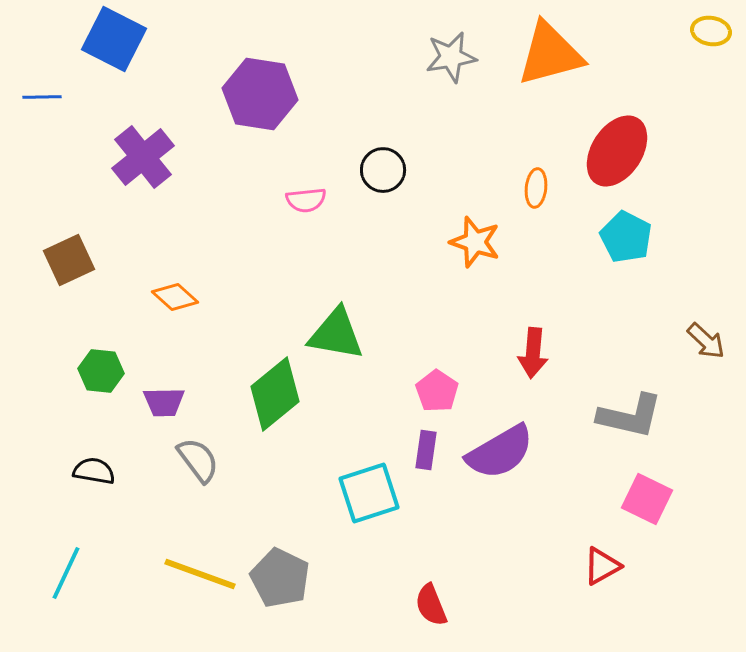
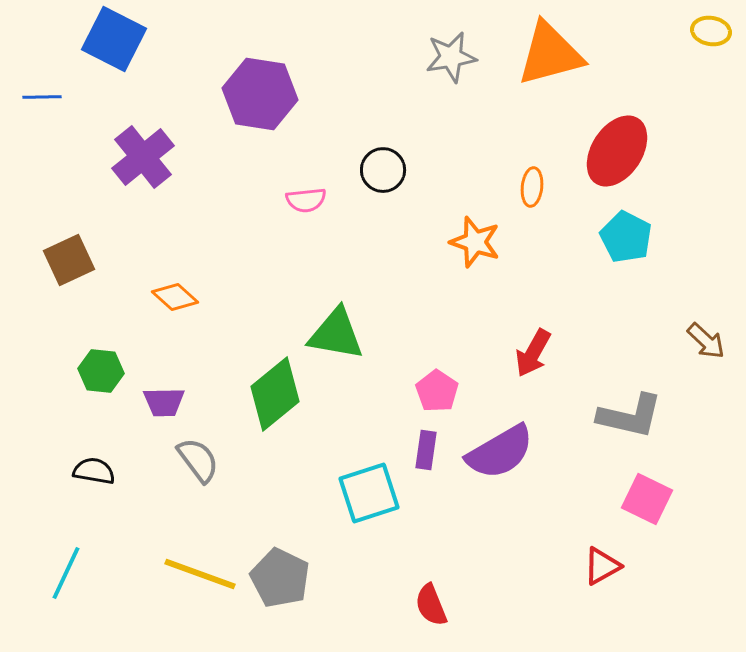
orange ellipse: moved 4 px left, 1 px up
red arrow: rotated 24 degrees clockwise
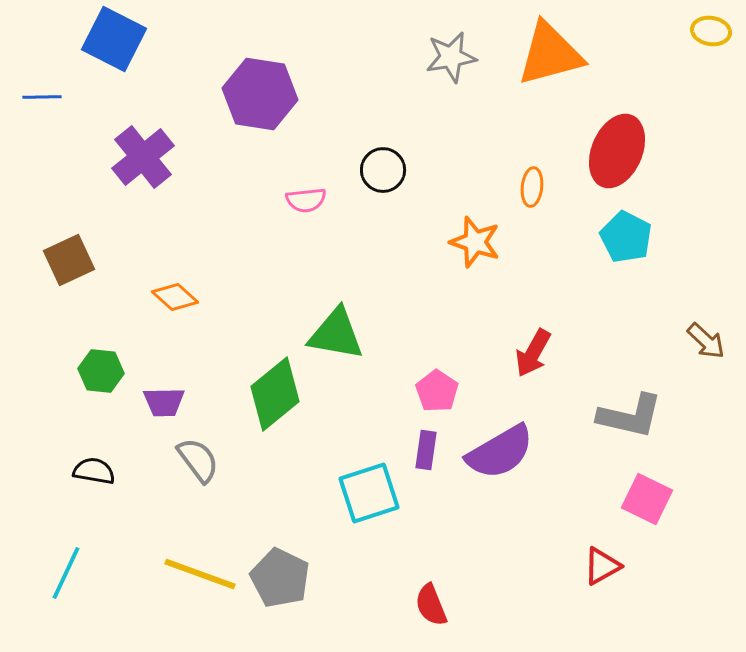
red ellipse: rotated 10 degrees counterclockwise
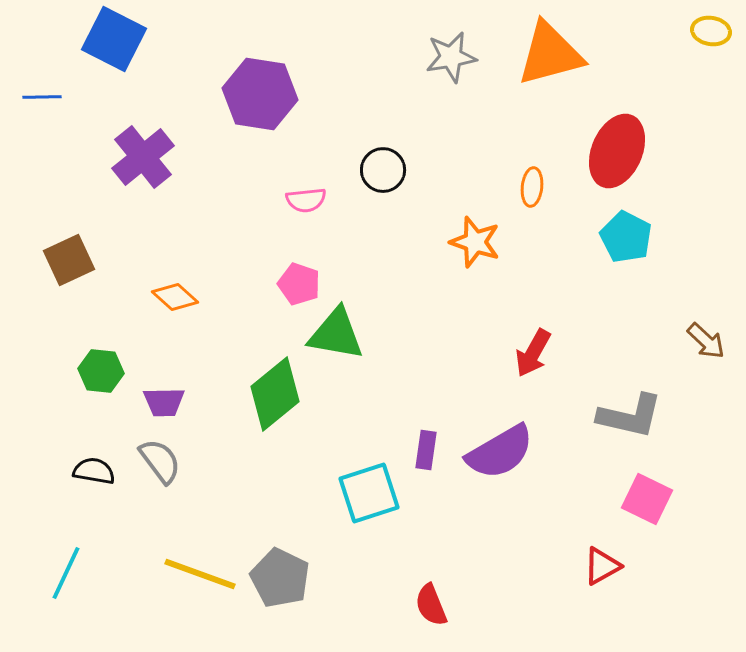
pink pentagon: moved 138 px left, 107 px up; rotated 15 degrees counterclockwise
gray semicircle: moved 38 px left, 1 px down
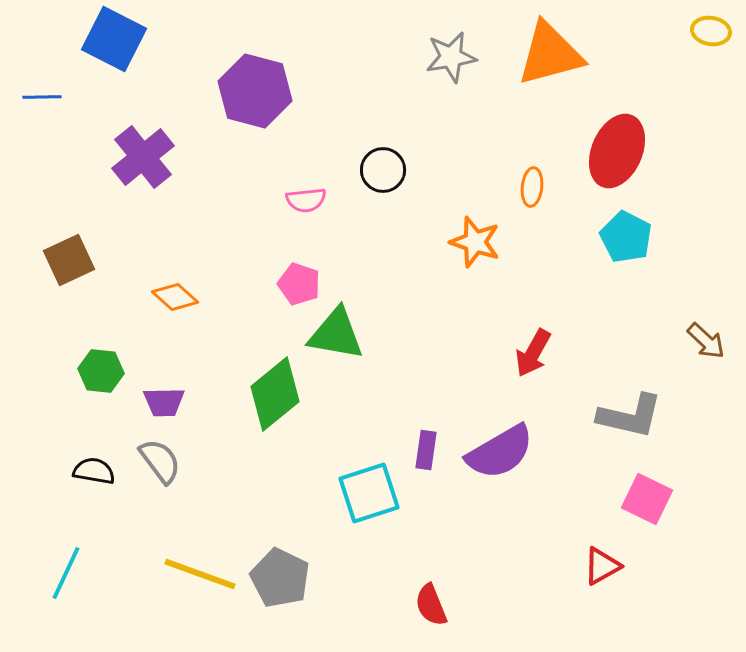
purple hexagon: moved 5 px left, 3 px up; rotated 6 degrees clockwise
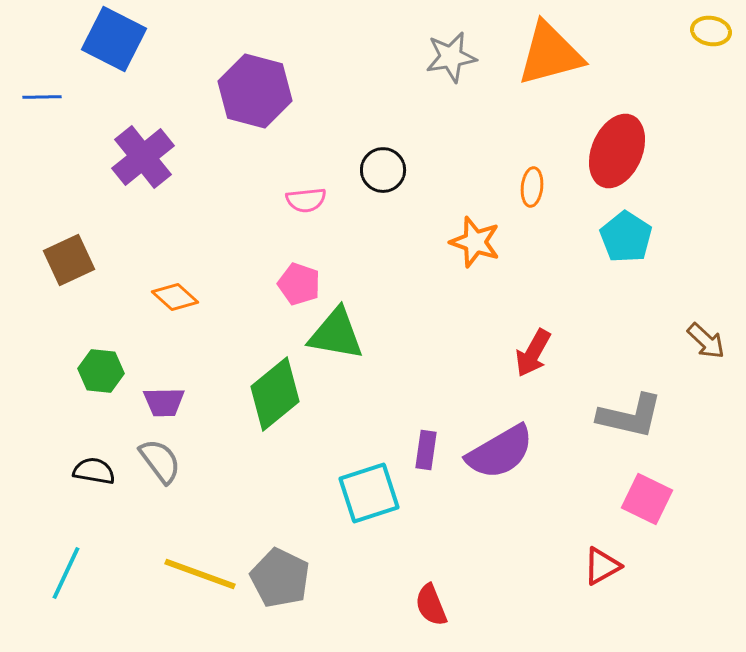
cyan pentagon: rotated 6 degrees clockwise
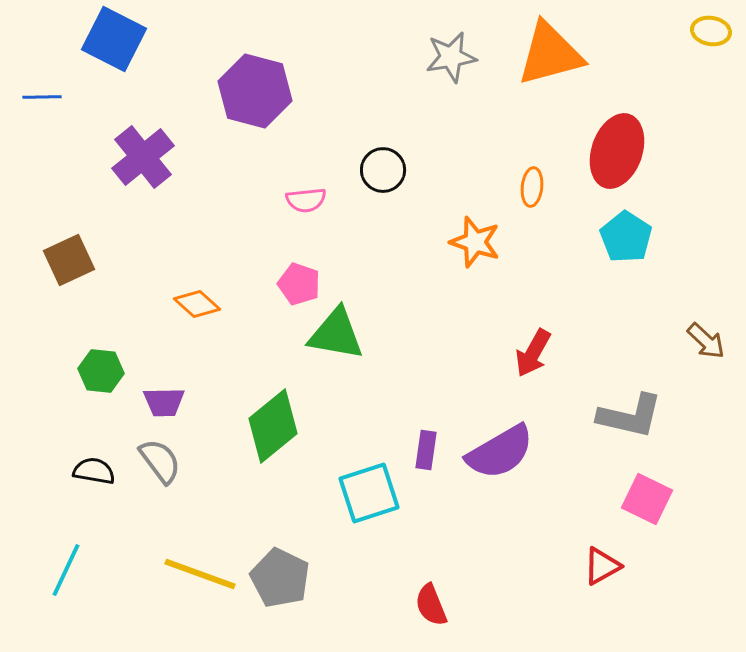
red ellipse: rotated 4 degrees counterclockwise
orange diamond: moved 22 px right, 7 px down
green diamond: moved 2 px left, 32 px down
cyan line: moved 3 px up
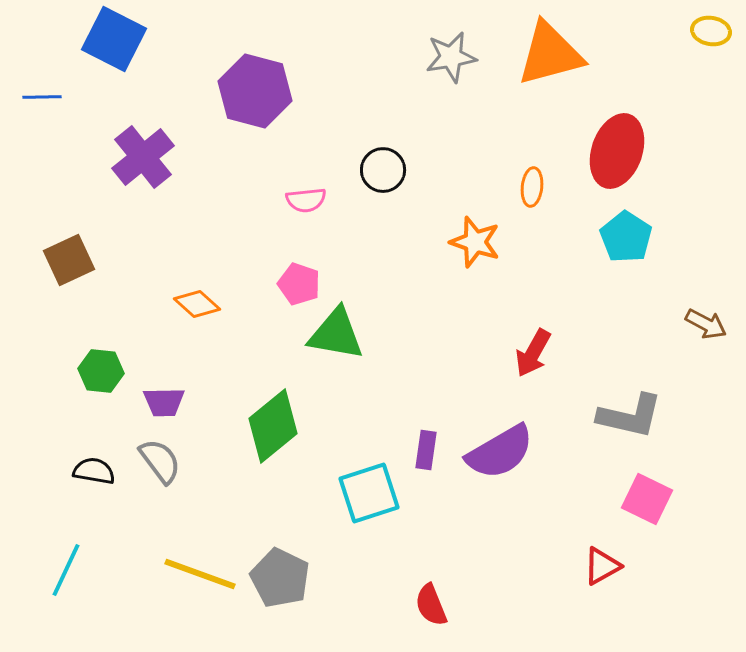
brown arrow: moved 17 px up; rotated 15 degrees counterclockwise
